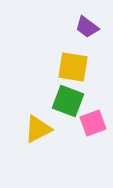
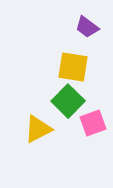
green square: rotated 24 degrees clockwise
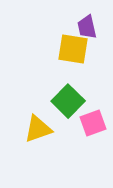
purple trapezoid: rotated 40 degrees clockwise
yellow square: moved 18 px up
yellow triangle: rotated 8 degrees clockwise
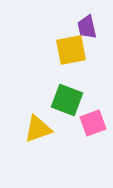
yellow square: moved 2 px left, 1 px down; rotated 20 degrees counterclockwise
green square: moved 1 px left, 1 px up; rotated 24 degrees counterclockwise
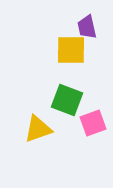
yellow square: rotated 12 degrees clockwise
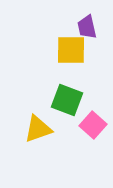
pink square: moved 2 px down; rotated 28 degrees counterclockwise
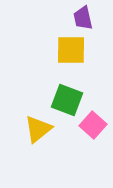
purple trapezoid: moved 4 px left, 9 px up
yellow triangle: rotated 20 degrees counterclockwise
